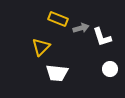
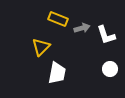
gray arrow: moved 1 px right
white L-shape: moved 4 px right, 2 px up
white trapezoid: rotated 85 degrees counterclockwise
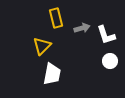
yellow rectangle: moved 2 px left, 1 px up; rotated 54 degrees clockwise
yellow triangle: moved 1 px right, 1 px up
white circle: moved 8 px up
white trapezoid: moved 5 px left, 1 px down
